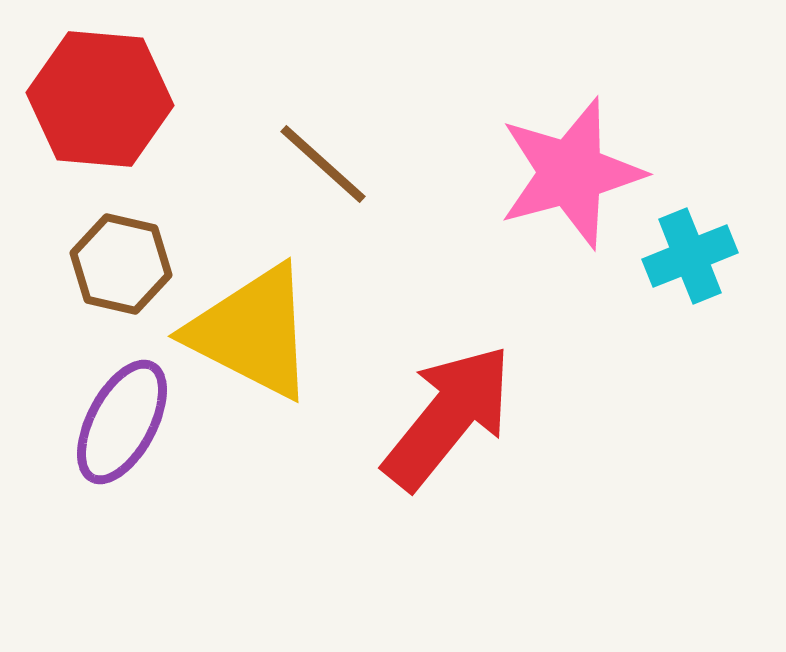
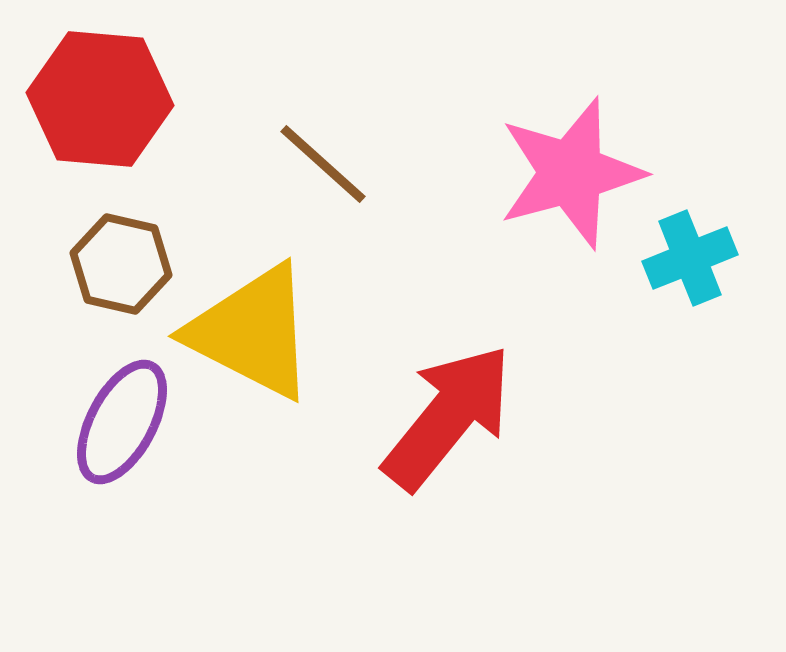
cyan cross: moved 2 px down
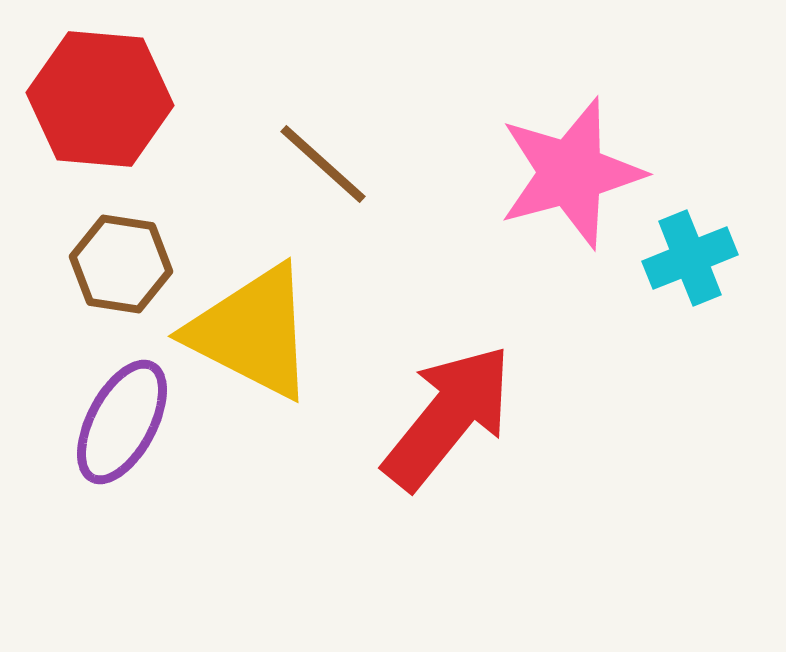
brown hexagon: rotated 4 degrees counterclockwise
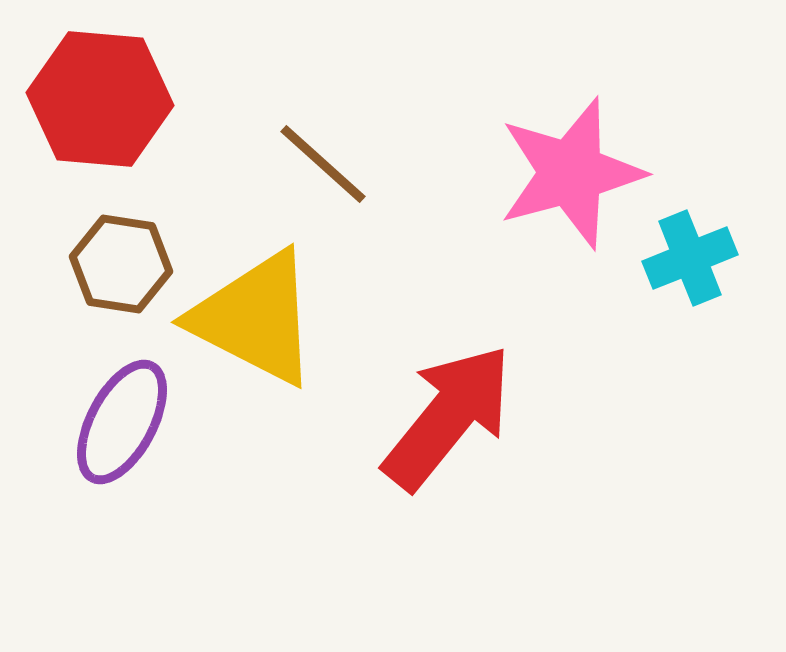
yellow triangle: moved 3 px right, 14 px up
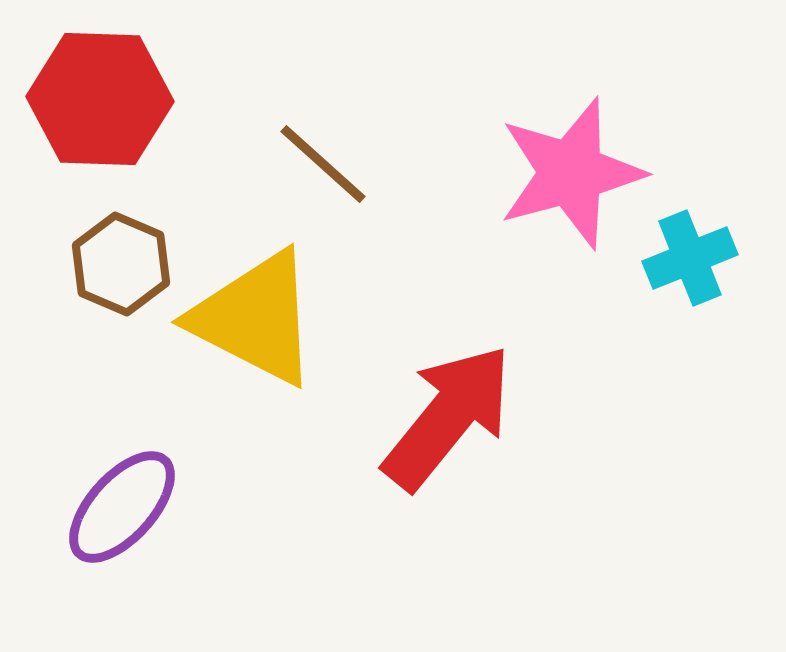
red hexagon: rotated 3 degrees counterclockwise
brown hexagon: rotated 14 degrees clockwise
purple ellipse: moved 85 px down; rotated 14 degrees clockwise
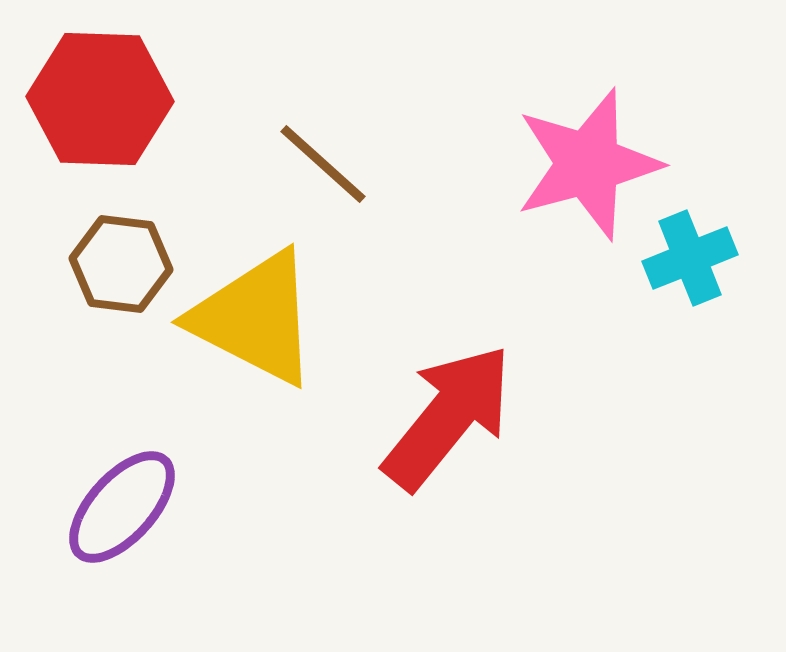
pink star: moved 17 px right, 9 px up
brown hexagon: rotated 16 degrees counterclockwise
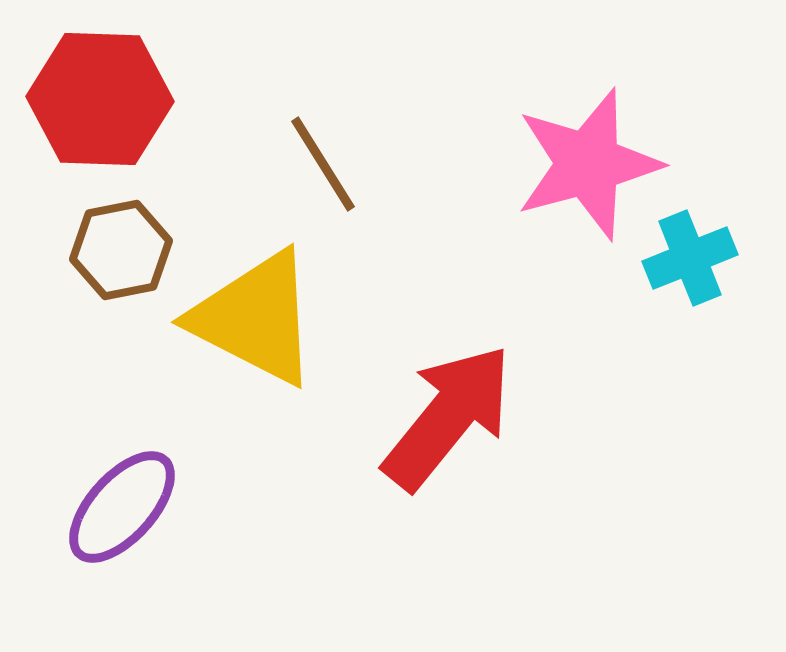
brown line: rotated 16 degrees clockwise
brown hexagon: moved 14 px up; rotated 18 degrees counterclockwise
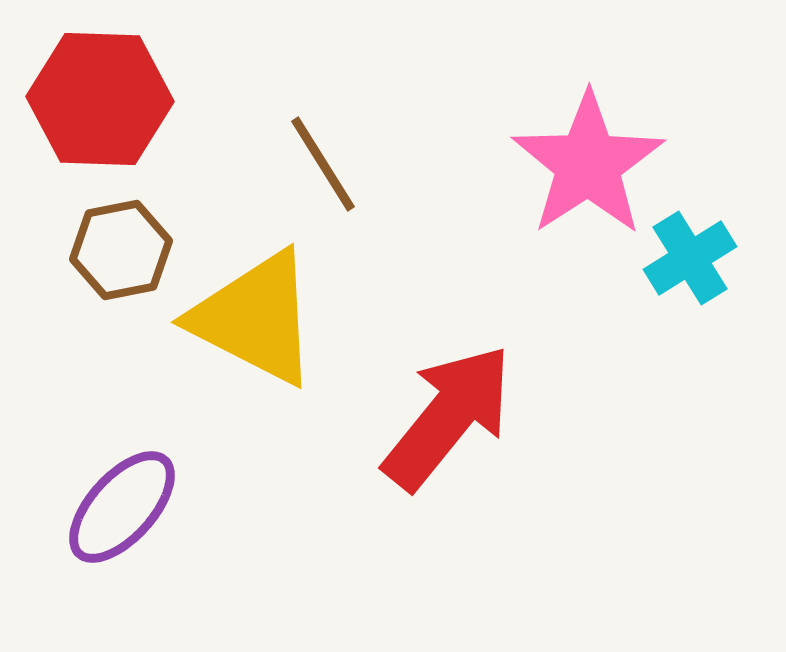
pink star: rotated 18 degrees counterclockwise
cyan cross: rotated 10 degrees counterclockwise
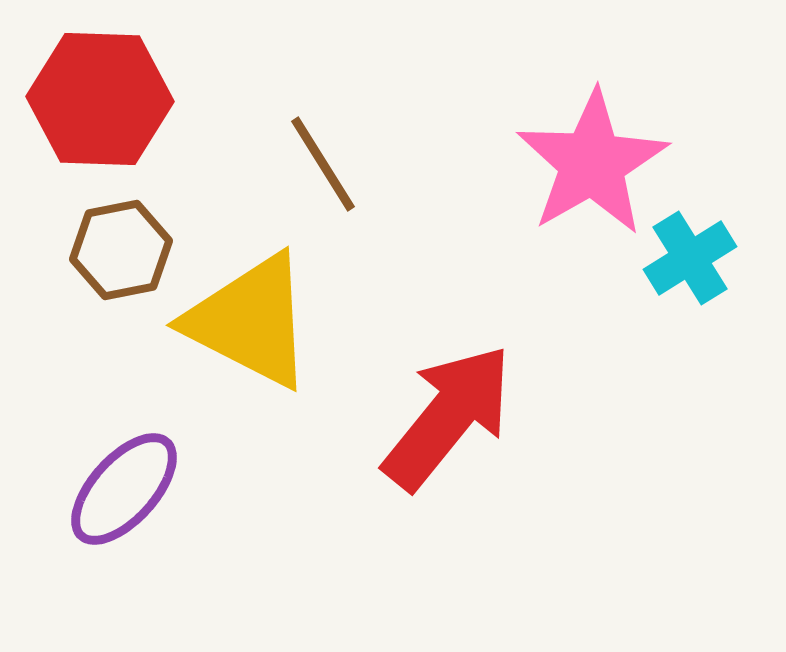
pink star: moved 4 px right, 1 px up; rotated 3 degrees clockwise
yellow triangle: moved 5 px left, 3 px down
purple ellipse: moved 2 px right, 18 px up
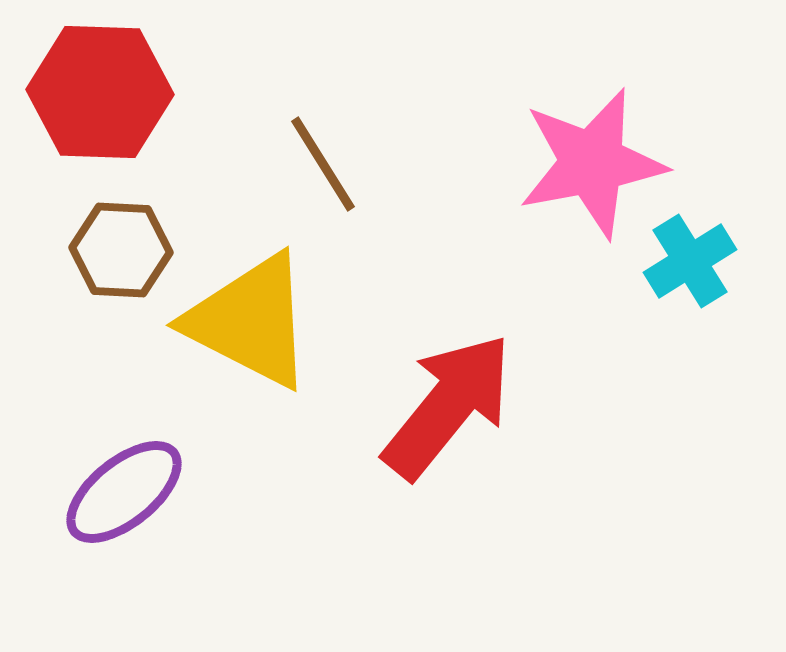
red hexagon: moved 7 px up
pink star: rotated 19 degrees clockwise
brown hexagon: rotated 14 degrees clockwise
cyan cross: moved 3 px down
red arrow: moved 11 px up
purple ellipse: moved 3 px down; rotated 9 degrees clockwise
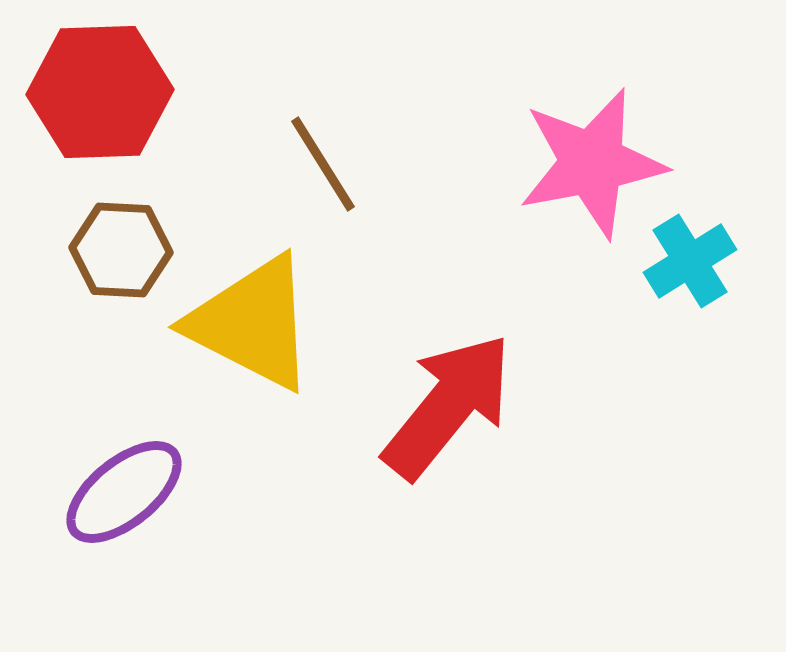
red hexagon: rotated 4 degrees counterclockwise
yellow triangle: moved 2 px right, 2 px down
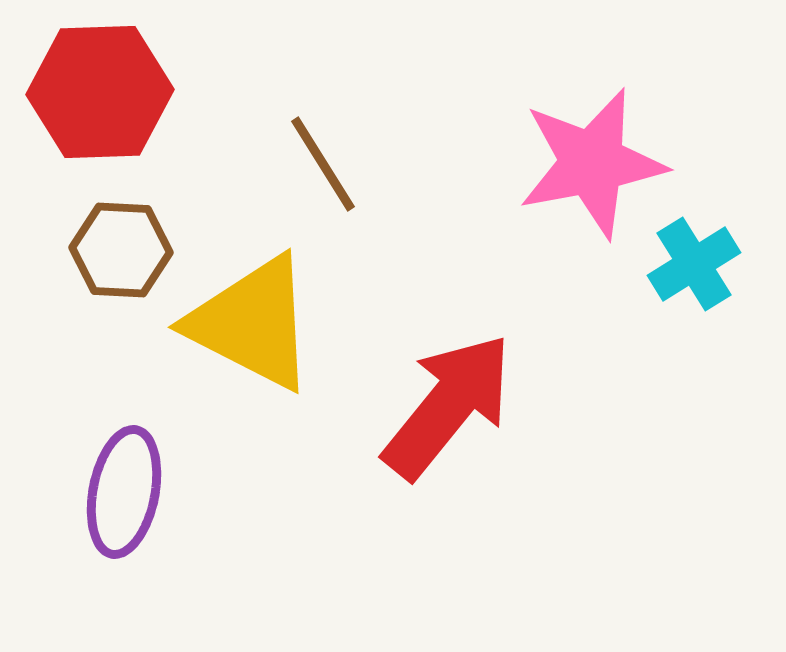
cyan cross: moved 4 px right, 3 px down
purple ellipse: rotated 40 degrees counterclockwise
